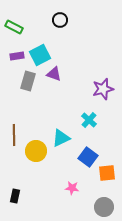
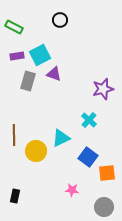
pink star: moved 2 px down
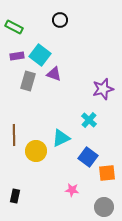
cyan square: rotated 25 degrees counterclockwise
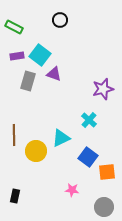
orange square: moved 1 px up
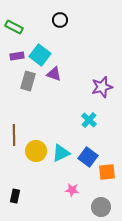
purple star: moved 1 px left, 2 px up
cyan triangle: moved 15 px down
gray circle: moved 3 px left
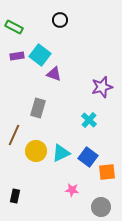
gray rectangle: moved 10 px right, 27 px down
brown line: rotated 25 degrees clockwise
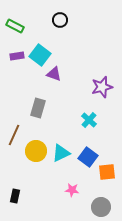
green rectangle: moved 1 px right, 1 px up
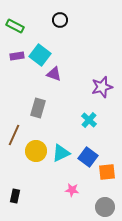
gray circle: moved 4 px right
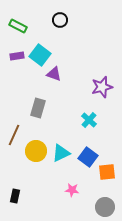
green rectangle: moved 3 px right
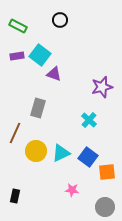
brown line: moved 1 px right, 2 px up
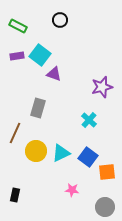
black rectangle: moved 1 px up
